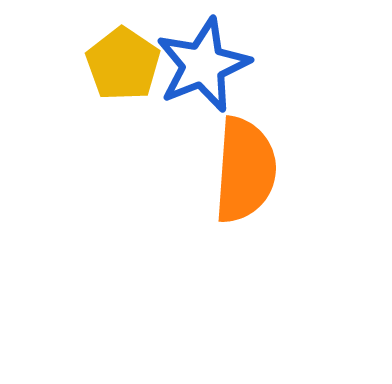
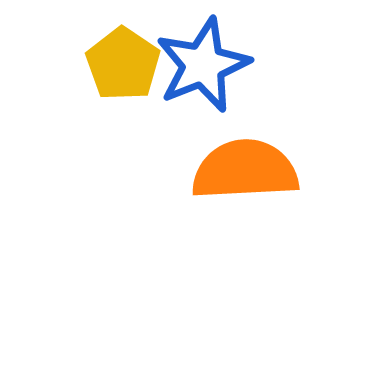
orange semicircle: rotated 97 degrees counterclockwise
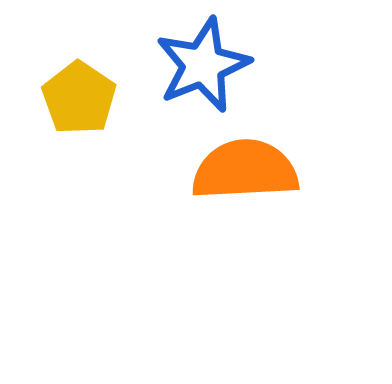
yellow pentagon: moved 44 px left, 34 px down
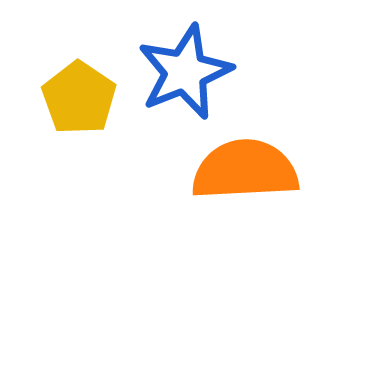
blue star: moved 18 px left, 7 px down
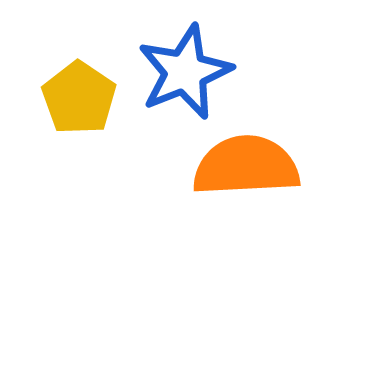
orange semicircle: moved 1 px right, 4 px up
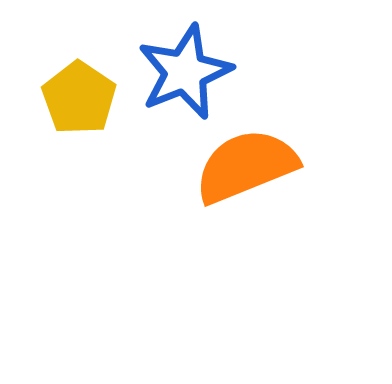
orange semicircle: rotated 19 degrees counterclockwise
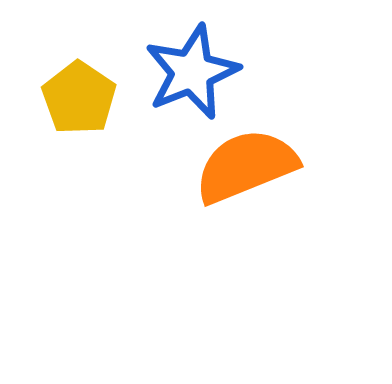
blue star: moved 7 px right
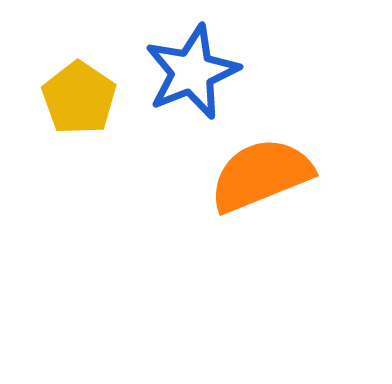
orange semicircle: moved 15 px right, 9 px down
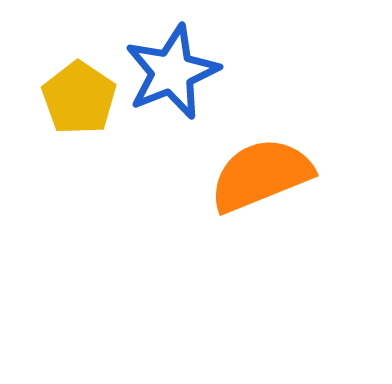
blue star: moved 20 px left
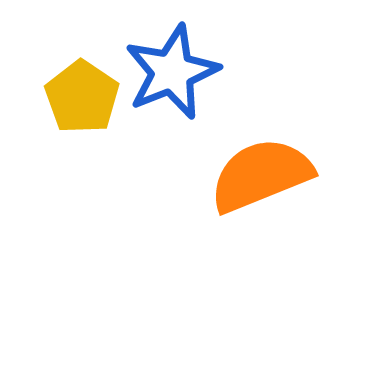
yellow pentagon: moved 3 px right, 1 px up
